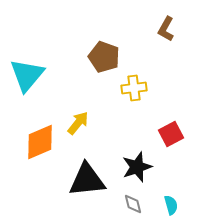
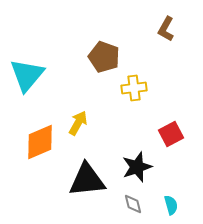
yellow arrow: rotated 10 degrees counterclockwise
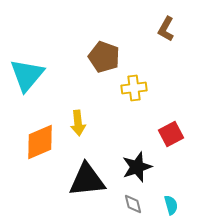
yellow arrow: rotated 145 degrees clockwise
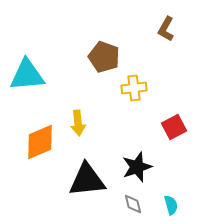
cyan triangle: rotated 45 degrees clockwise
red square: moved 3 px right, 7 px up
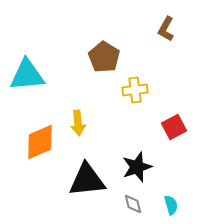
brown pentagon: rotated 12 degrees clockwise
yellow cross: moved 1 px right, 2 px down
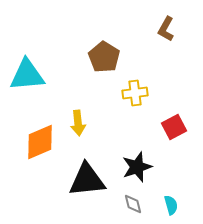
yellow cross: moved 3 px down
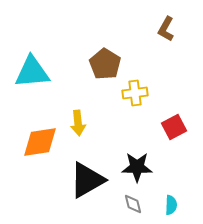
brown pentagon: moved 1 px right, 7 px down
cyan triangle: moved 5 px right, 3 px up
orange diamond: rotated 15 degrees clockwise
black star: rotated 20 degrees clockwise
black triangle: rotated 24 degrees counterclockwise
cyan semicircle: rotated 18 degrees clockwise
